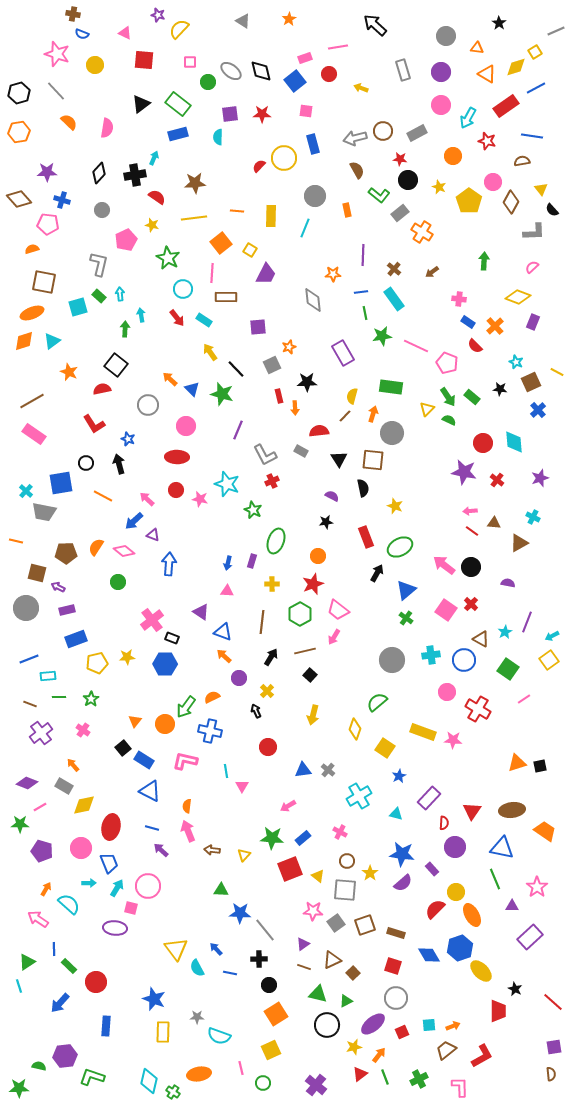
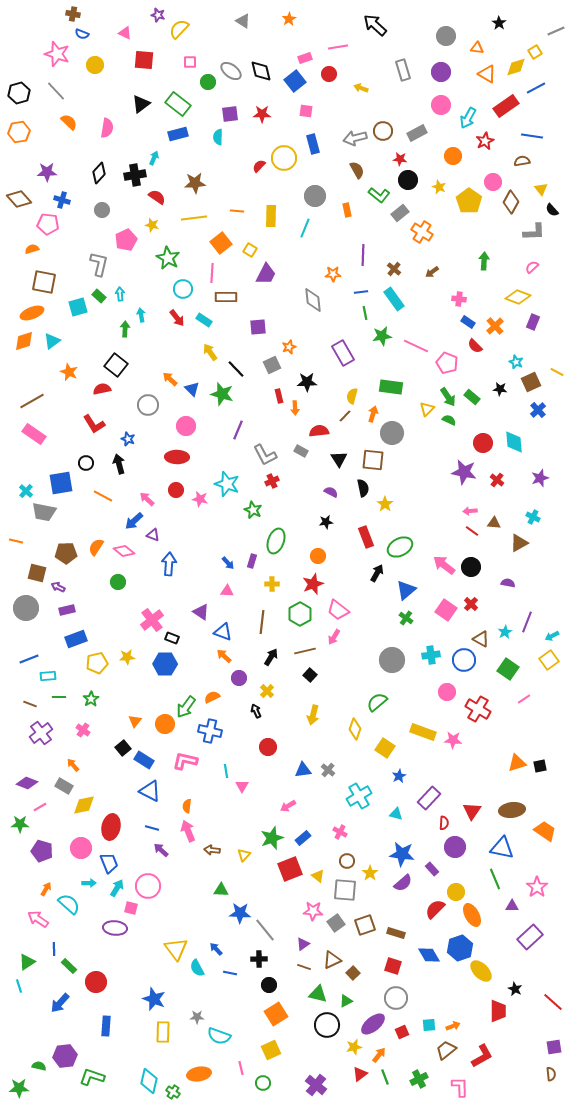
red star at (487, 141): moved 2 px left; rotated 30 degrees clockwise
purple semicircle at (332, 496): moved 1 px left, 4 px up
yellow star at (395, 506): moved 10 px left, 2 px up; rotated 14 degrees clockwise
blue arrow at (228, 563): rotated 56 degrees counterclockwise
green star at (272, 838): rotated 25 degrees counterclockwise
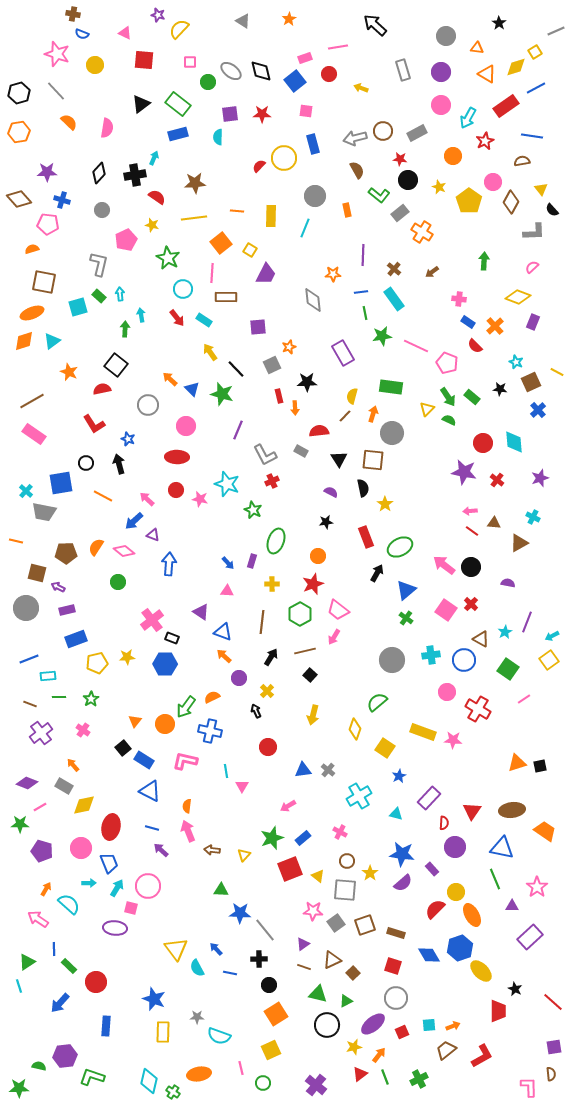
pink L-shape at (460, 1087): moved 69 px right
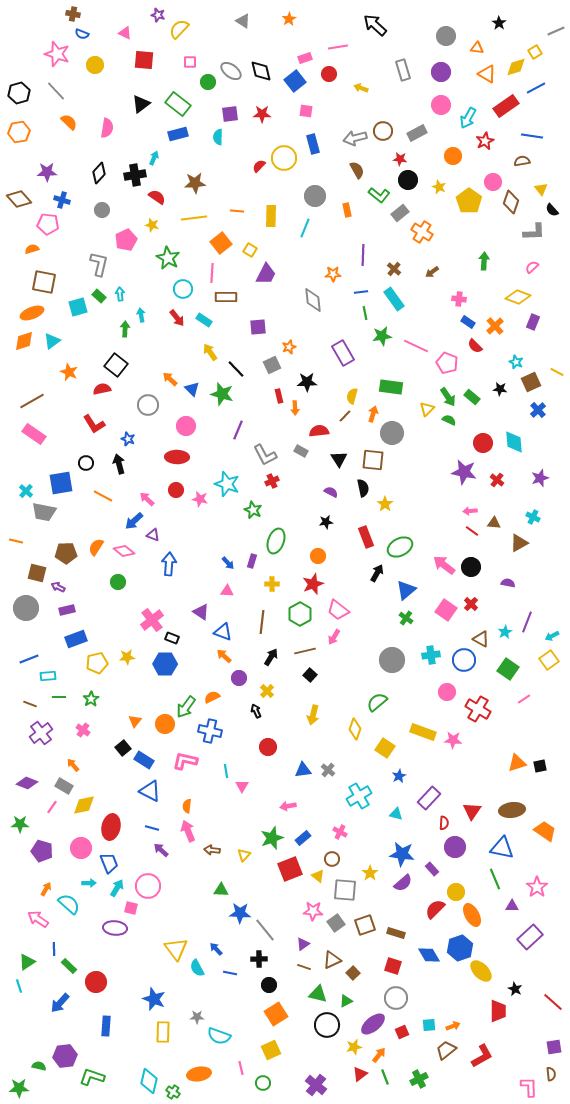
brown diamond at (511, 202): rotated 10 degrees counterclockwise
pink arrow at (288, 806): rotated 21 degrees clockwise
pink line at (40, 807): moved 12 px right; rotated 24 degrees counterclockwise
brown circle at (347, 861): moved 15 px left, 2 px up
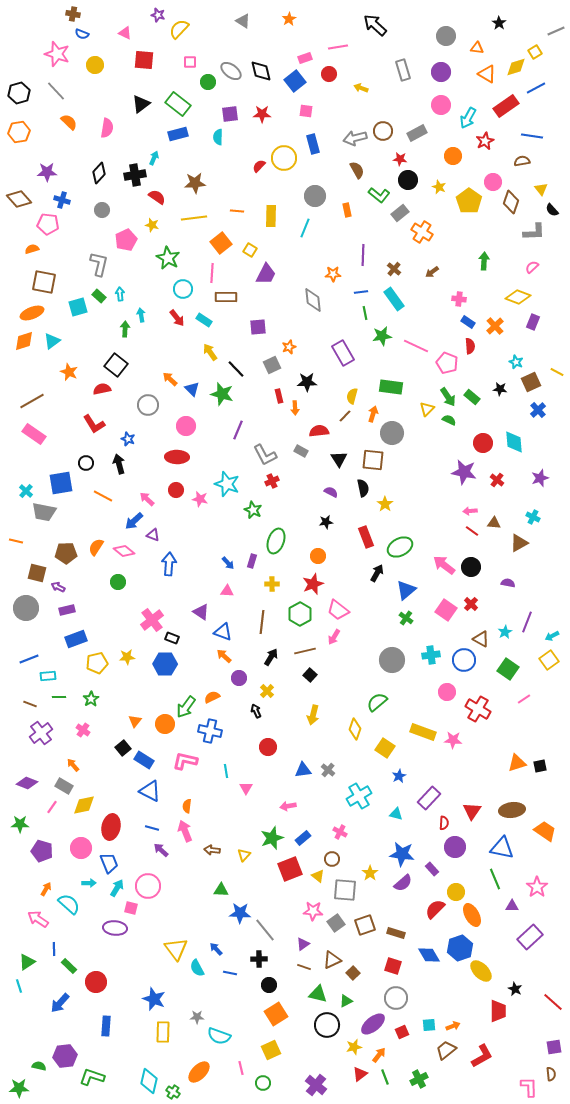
red semicircle at (475, 346): moved 5 px left; rotated 140 degrees counterclockwise
pink triangle at (242, 786): moved 4 px right, 2 px down
pink arrow at (188, 831): moved 3 px left
orange ellipse at (199, 1074): moved 2 px up; rotated 35 degrees counterclockwise
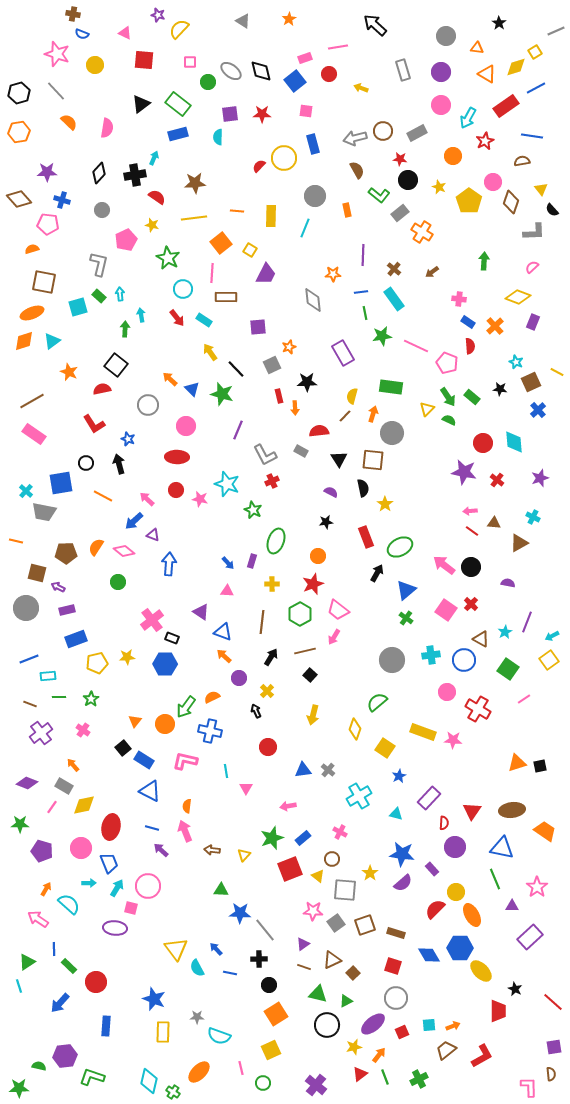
blue hexagon at (460, 948): rotated 20 degrees clockwise
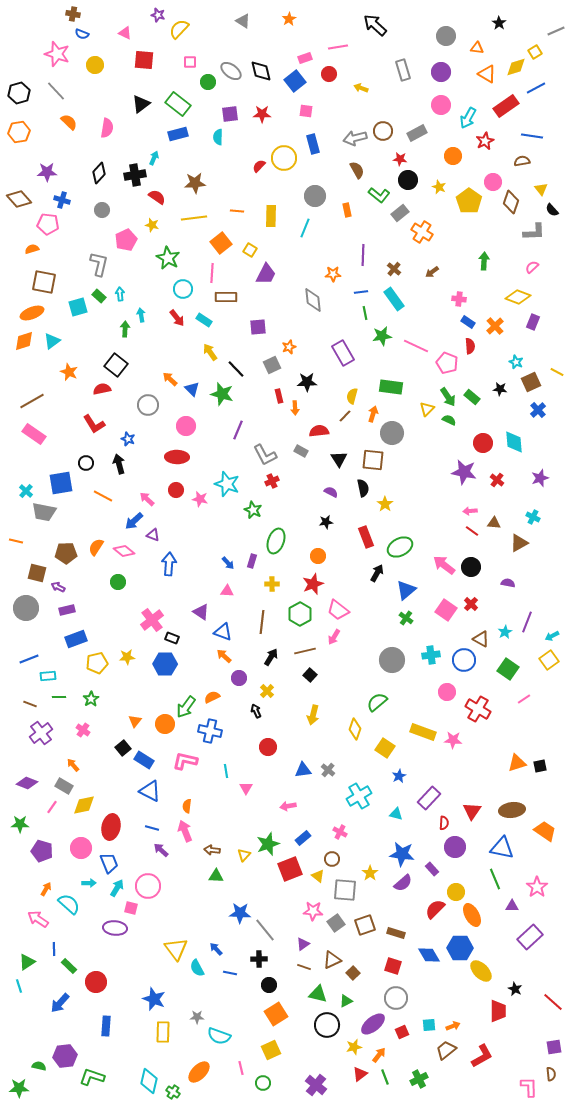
green star at (272, 838): moved 4 px left, 6 px down
green triangle at (221, 890): moved 5 px left, 14 px up
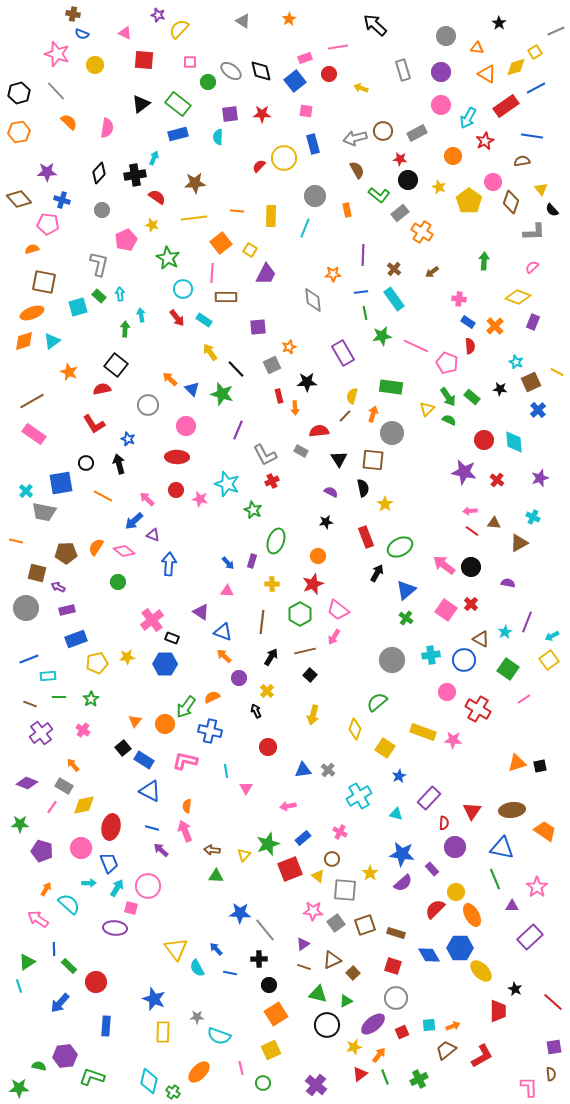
red circle at (483, 443): moved 1 px right, 3 px up
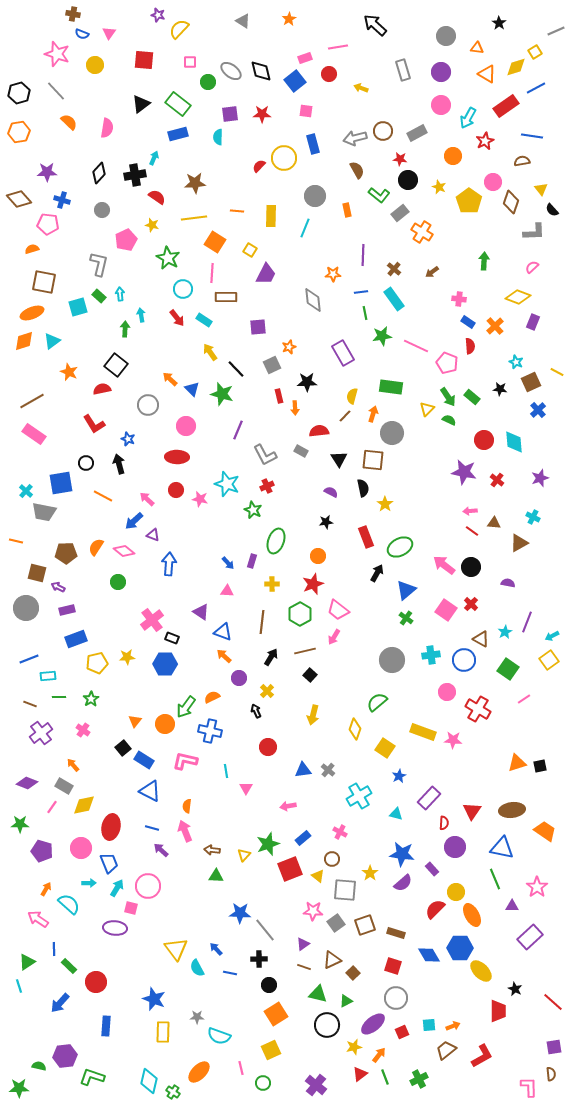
pink triangle at (125, 33): moved 16 px left; rotated 40 degrees clockwise
orange square at (221, 243): moved 6 px left, 1 px up; rotated 20 degrees counterclockwise
red cross at (272, 481): moved 5 px left, 5 px down
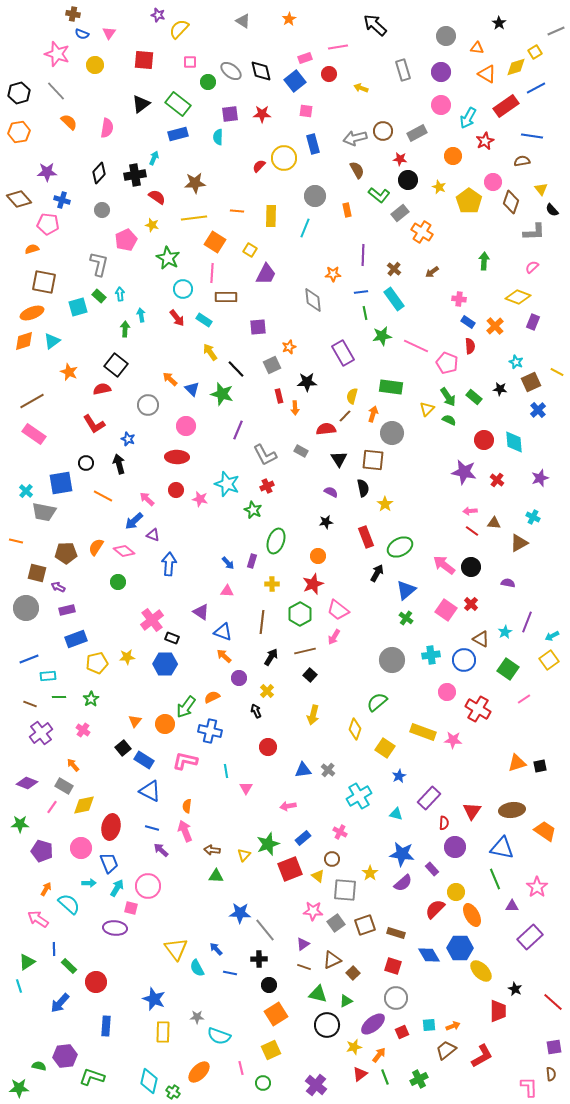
green rectangle at (472, 397): moved 2 px right
red semicircle at (319, 431): moved 7 px right, 2 px up
